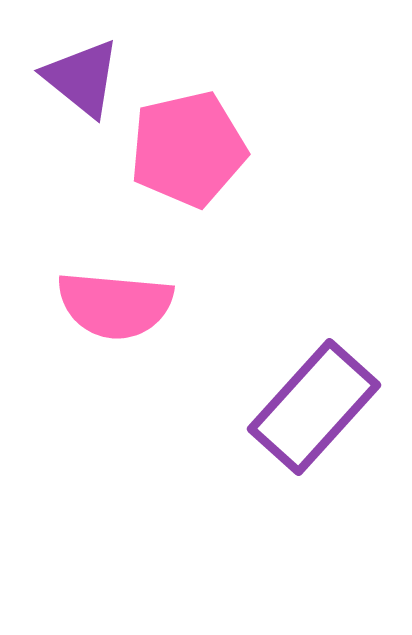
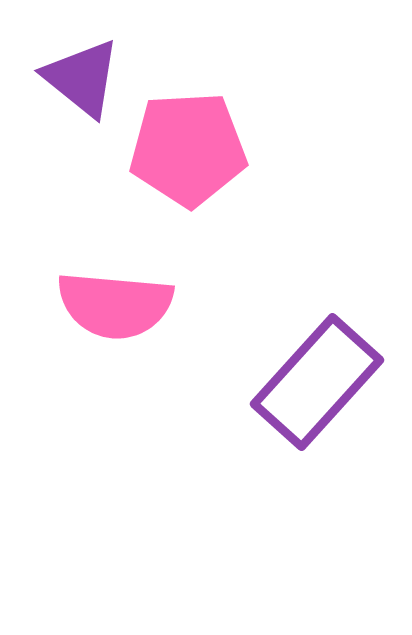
pink pentagon: rotated 10 degrees clockwise
purple rectangle: moved 3 px right, 25 px up
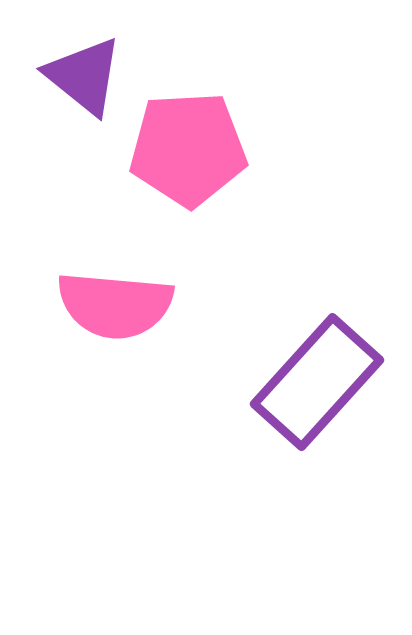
purple triangle: moved 2 px right, 2 px up
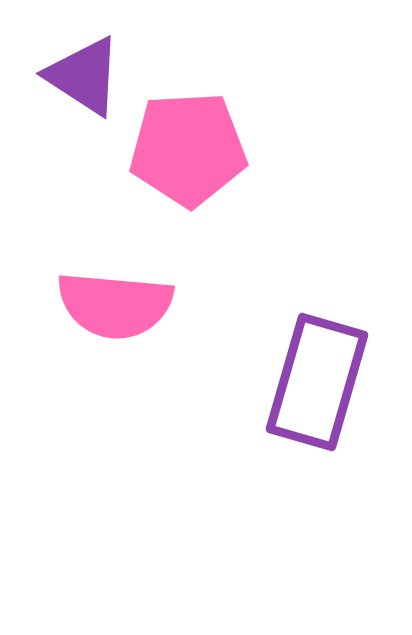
purple triangle: rotated 6 degrees counterclockwise
purple rectangle: rotated 26 degrees counterclockwise
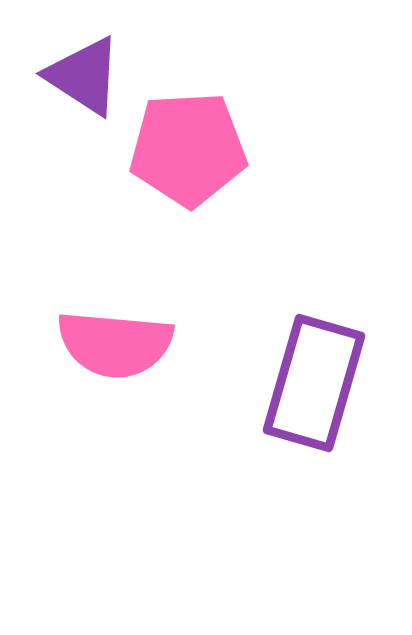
pink semicircle: moved 39 px down
purple rectangle: moved 3 px left, 1 px down
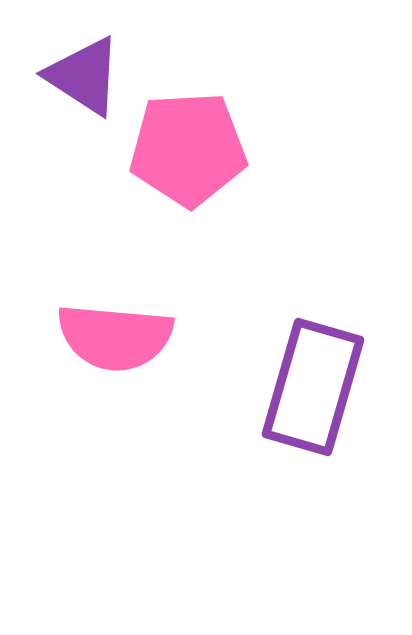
pink semicircle: moved 7 px up
purple rectangle: moved 1 px left, 4 px down
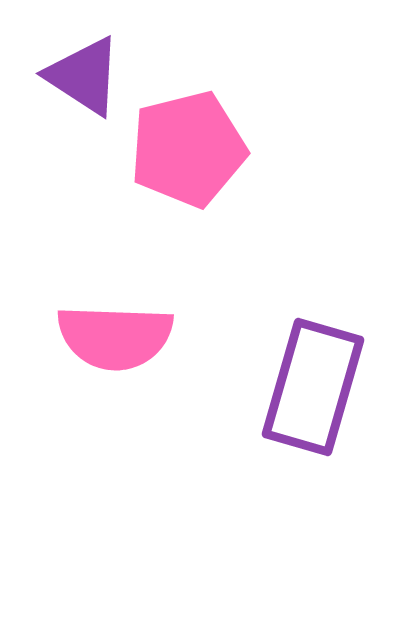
pink pentagon: rotated 11 degrees counterclockwise
pink semicircle: rotated 3 degrees counterclockwise
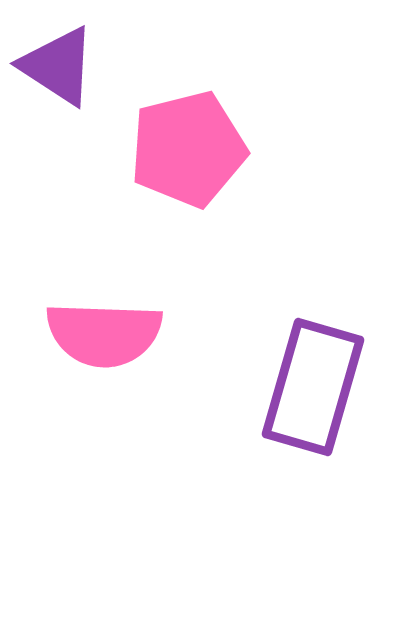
purple triangle: moved 26 px left, 10 px up
pink semicircle: moved 11 px left, 3 px up
